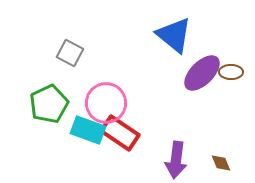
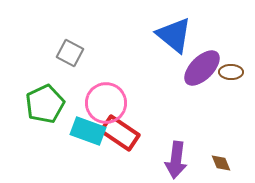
purple ellipse: moved 5 px up
green pentagon: moved 4 px left
cyan rectangle: moved 1 px down
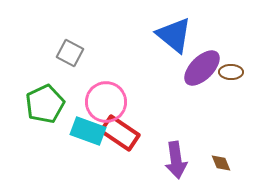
pink circle: moved 1 px up
purple arrow: rotated 15 degrees counterclockwise
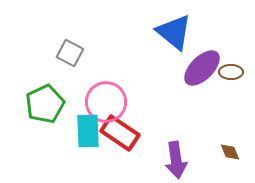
blue triangle: moved 3 px up
cyan rectangle: rotated 68 degrees clockwise
brown diamond: moved 9 px right, 11 px up
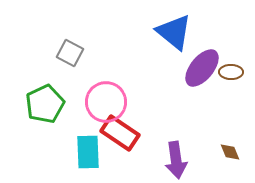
purple ellipse: rotated 6 degrees counterclockwise
cyan rectangle: moved 21 px down
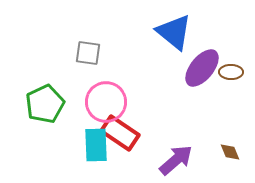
gray square: moved 18 px right; rotated 20 degrees counterclockwise
cyan rectangle: moved 8 px right, 7 px up
purple arrow: rotated 123 degrees counterclockwise
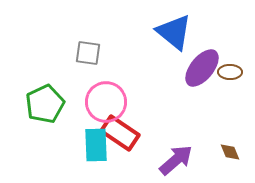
brown ellipse: moved 1 px left
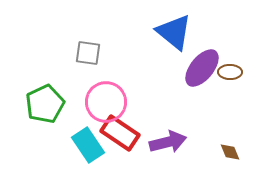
cyan rectangle: moved 8 px left; rotated 32 degrees counterclockwise
purple arrow: moved 8 px left, 18 px up; rotated 27 degrees clockwise
